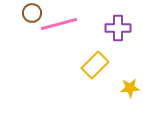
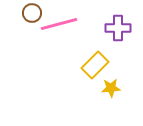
yellow star: moved 19 px left
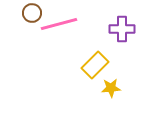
purple cross: moved 4 px right, 1 px down
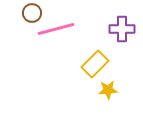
pink line: moved 3 px left, 5 px down
yellow rectangle: moved 1 px up
yellow star: moved 3 px left, 2 px down
